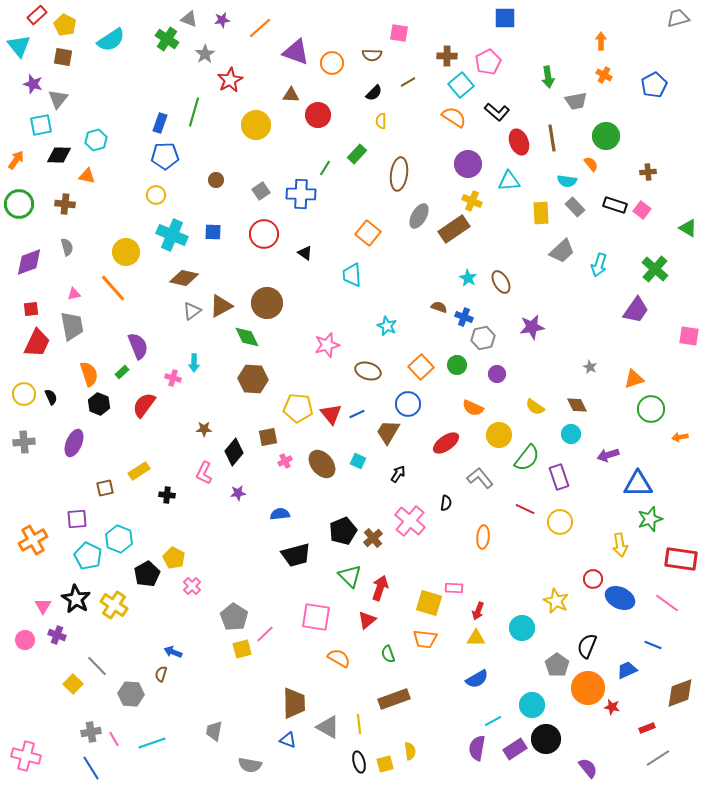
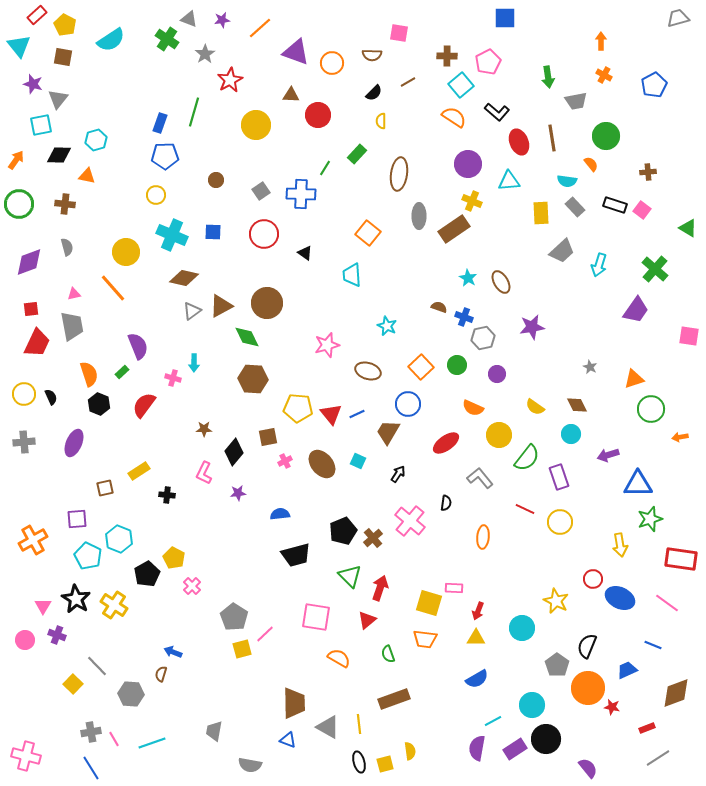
gray ellipse at (419, 216): rotated 30 degrees counterclockwise
brown diamond at (680, 693): moved 4 px left
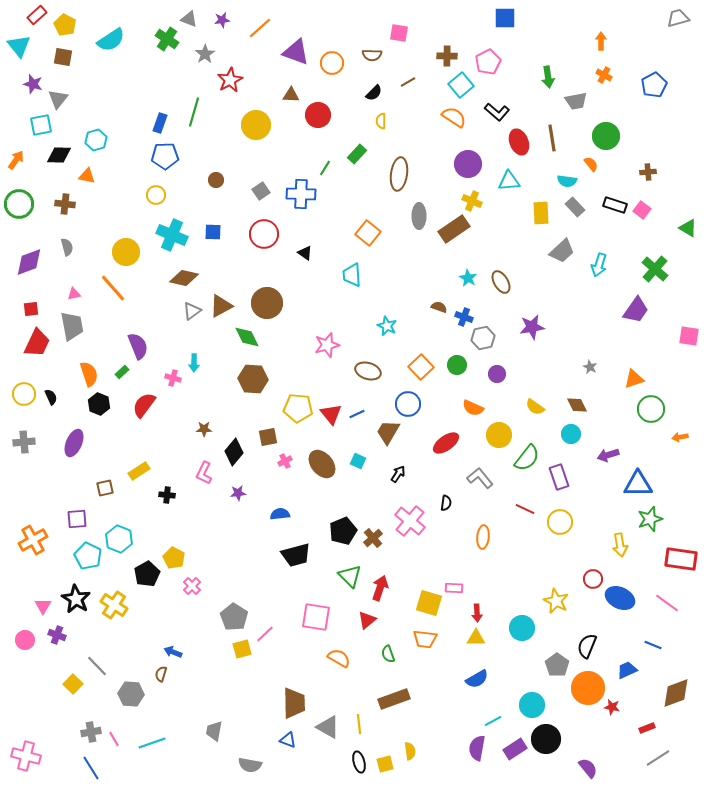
red arrow at (478, 611): moved 1 px left, 2 px down; rotated 24 degrees counterclockwise
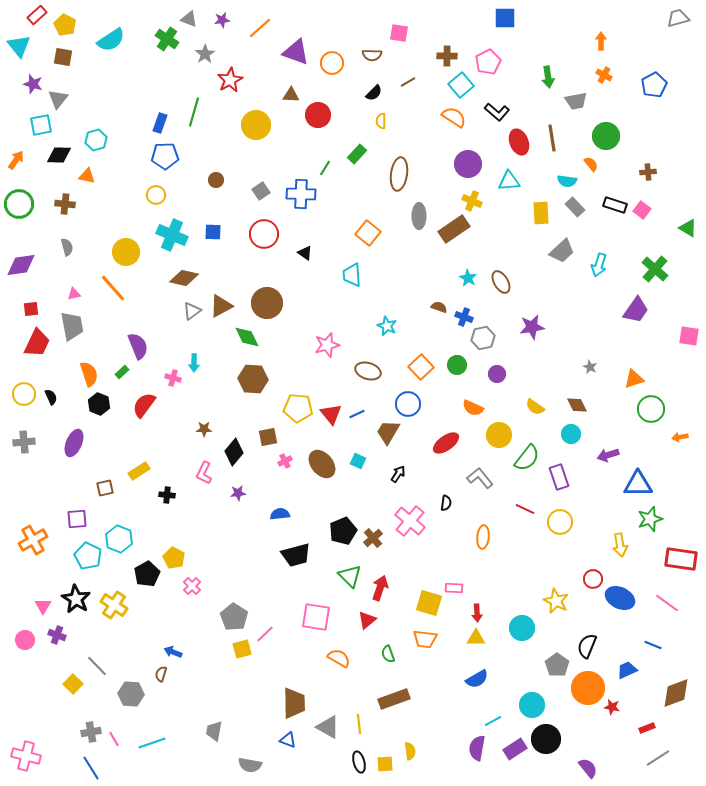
purple diamond at (29, 262): moved 8 px left, 3 px down; rotated 12 degrees clockwise
yellow square at (385, 764): rotated 12 degrees clockwise
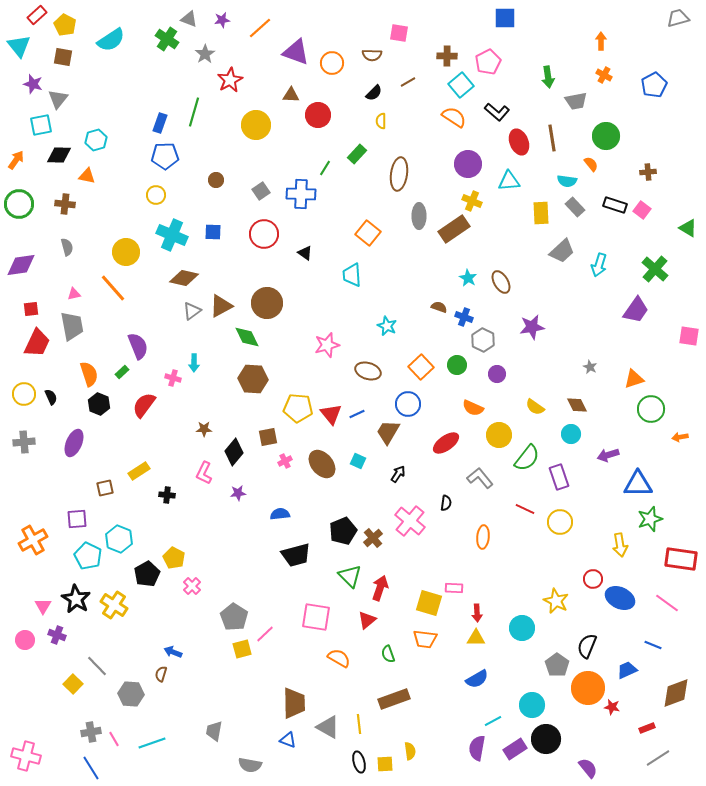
gray hexagon at (483, 338): moved 2 px down; rotated 20 degrees counterclockwise
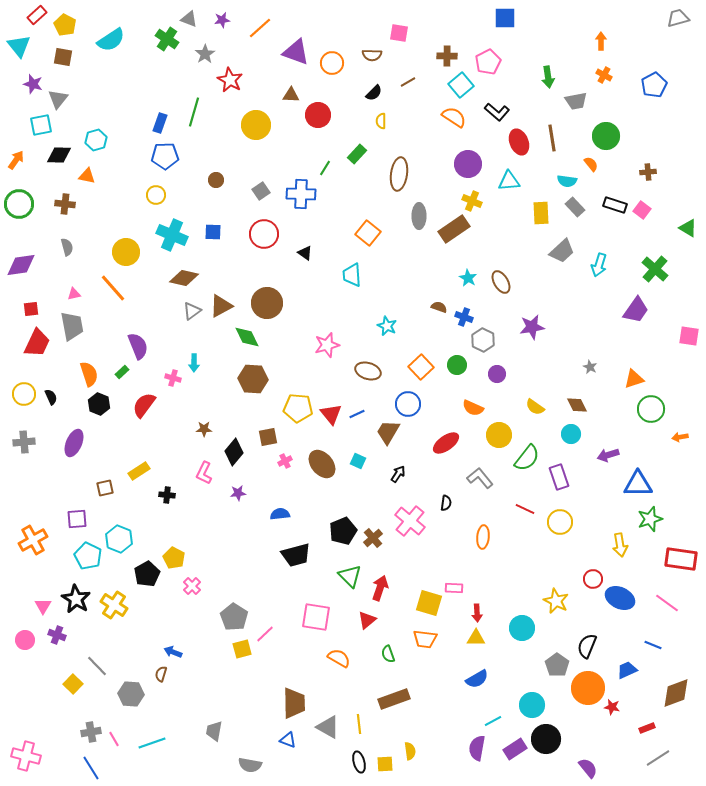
red star at (230, 80): rotated 15 degrees counterclockwise
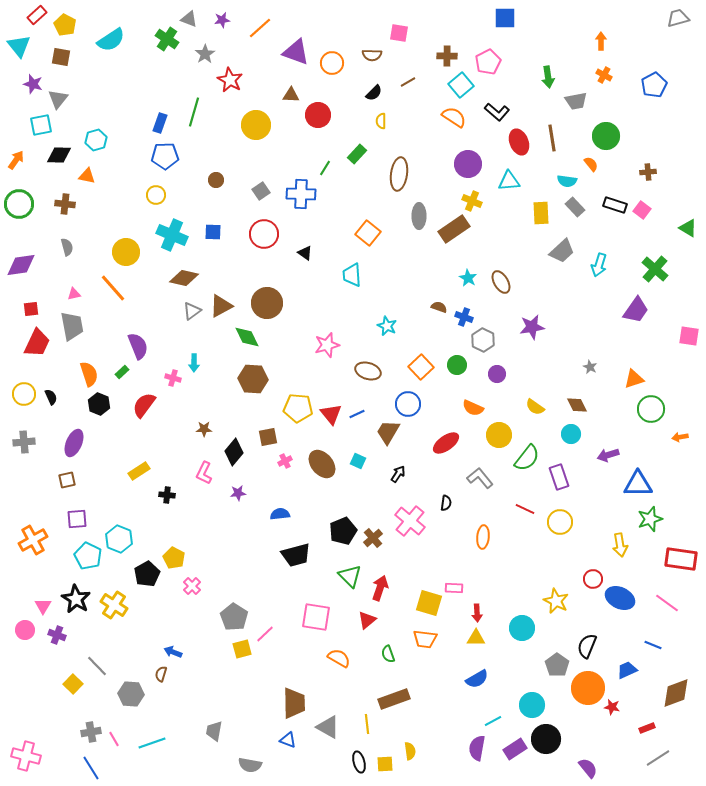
brown square at (63, 57): moved 2 px left
brown square at (105, 488): moved 38 px left, 8 px up
pink circle at (25, 640): moved 10 px up
yellow line at (359, 724): moved 8 px right
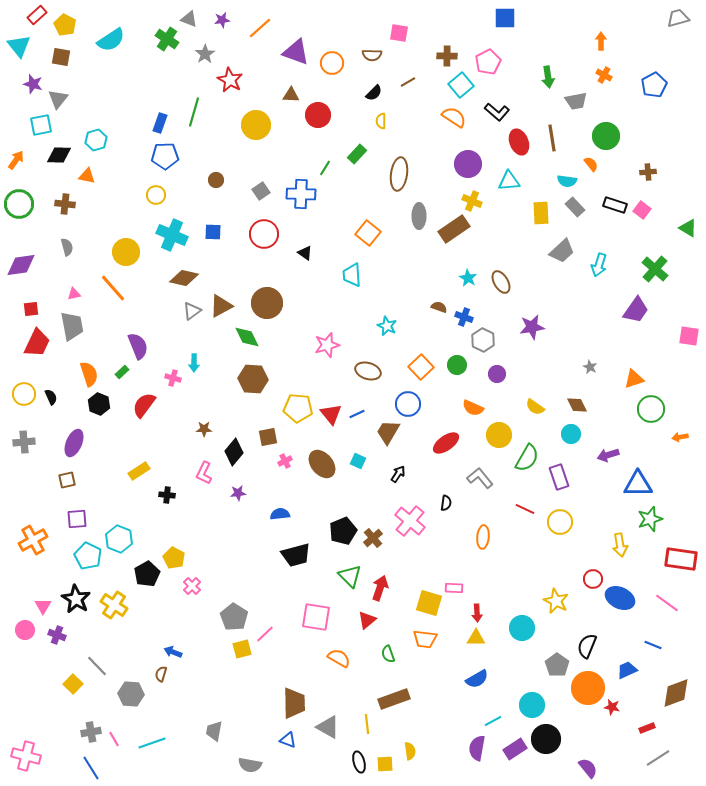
green semicircle at (527, 458): rotated 8 degrees counterclockwise
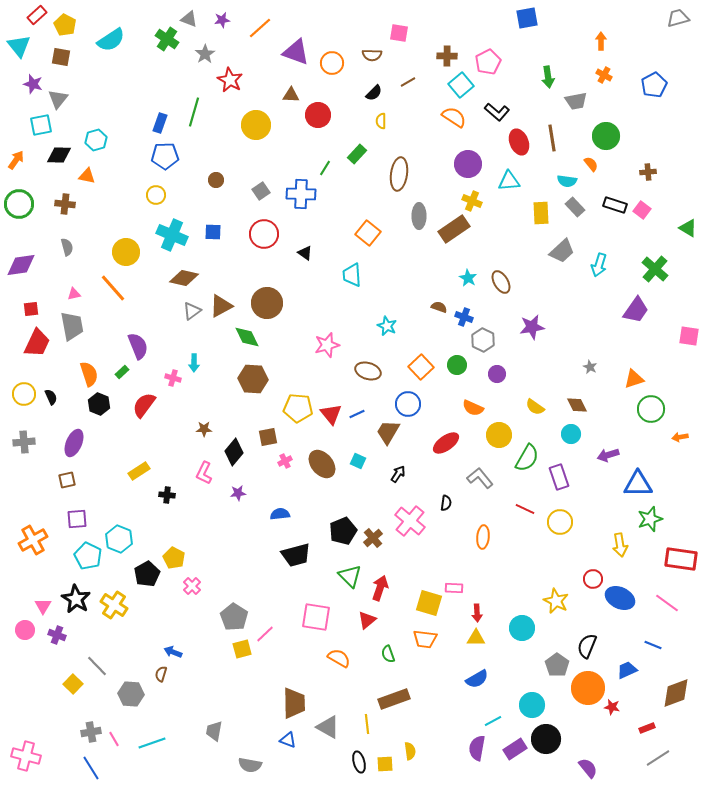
blue square at (505, 18): moved 22 px right; rotated 10 degrees counterclockwise
